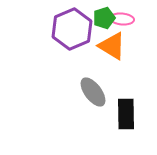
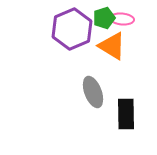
gray ellipse: rotated 16 degrees clockwise
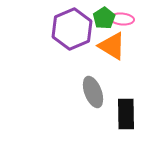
green pentagon: rotated 15 degrees counterclockwise
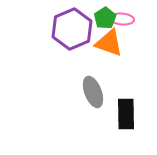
green pentagon: moved 1 px right
orange triangle: moved 3 px left, 3 px up; rotated 12 degrees counterclockwise
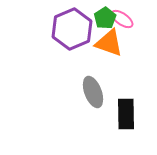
pink ellipse: rotated 30 degrees clockwise
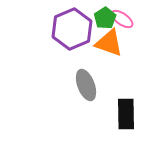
gray ellipse: moved 7 px left, 7 px up
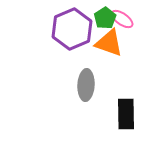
gray ellipse: rotated 24 degrees clockwise
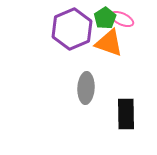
pink ellipse: rotated 10 degrees counterclockwise
gray ellipse: moved 3 px down
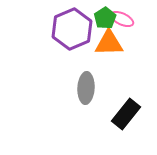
orange triangle: rotated 20 degrees counterclockwise
black rectangle: rotated 40 degrees clockwise
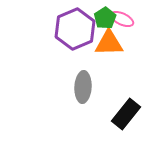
purple hexagon: moved 3 px right
gray ellipse: moved 3 px left, 1 px up
